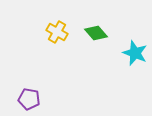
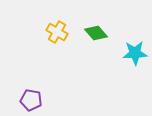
cyan star: rotated 25 degrees counterclockwise
purple pentagon: moved 2 px right, 1 px down
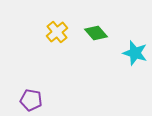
yellow cross: rotated 20 degrees clockwise
cyan star: rotated 20 degrees clockwise
